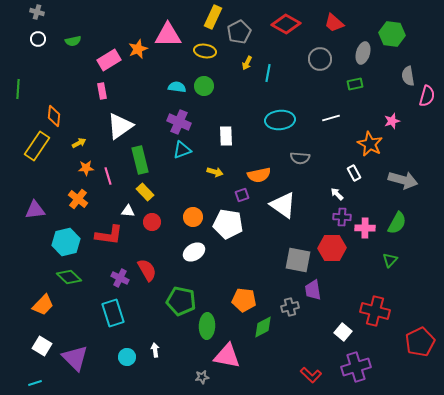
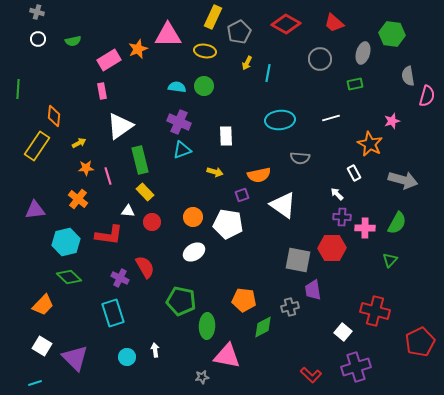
red semicircle at (147, 270): moved 2 px left, 3 px up
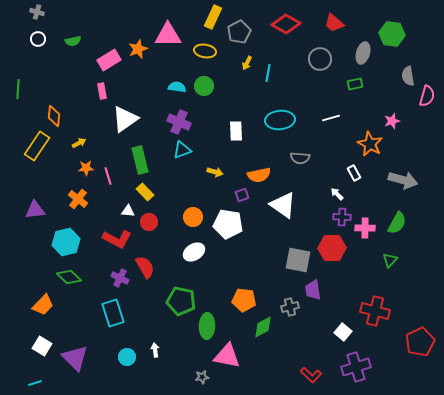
white triangle at (120, 126): moved 5 px right, 7 px up
white rectangle at (226, 136): moved 10 px right, 5 px up
red circle at (152, 222): moved 3 px left
red L-shape at (109, 235): moved 8 px right, 4 px down; rotated 20 degrees clockwise
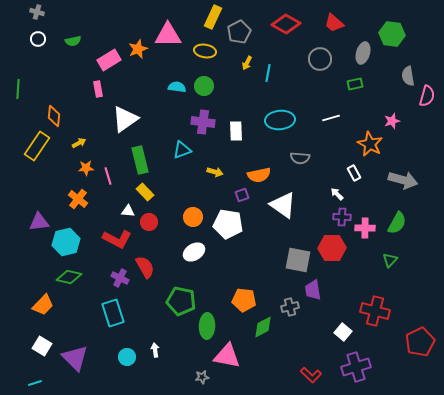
pink rectangle at (102, 91): moved 4 px left, 2 px up
purple cross at (179, 122): moved 24 px right; rotated 15 degrees counterclockwise
purple triangle at (35, 210): moved 4 px right, 12 px down
green diamond at (69, 277): rotated 30 degrees counterclockwise
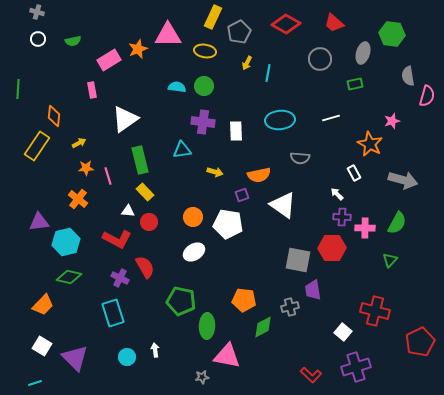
pink rectangle at (98, 89): moved 6 px left, 1 px down
cyan triangle at (182, 150): rotated 12 degrees clockwise
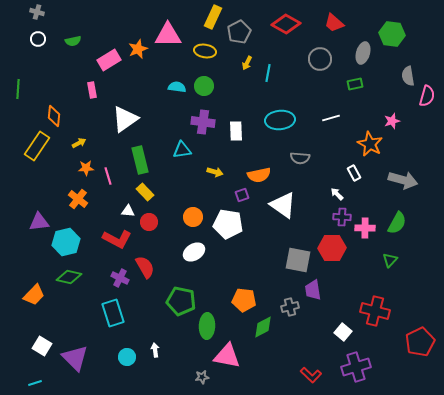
orange trapezoid at (43, 305): moved 9 px left, 10 px up
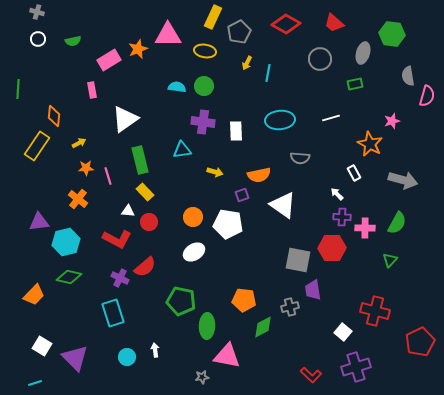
red semicircle at (145, 267): rotated 80 degrees clockwise
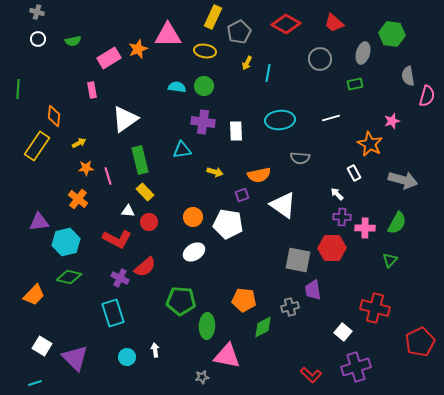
pink rectangle at (109, 60): moved 2 px up
green pentagon at (181, 301): rotated 8 degrees counterclockwise
red cross at (375, 311): moved 3 px up
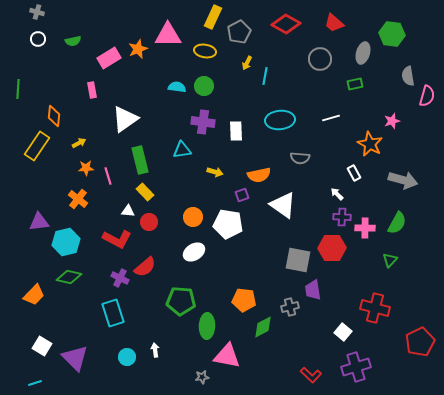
cyan line at (268, 73): moved 3 px left, 3 px down
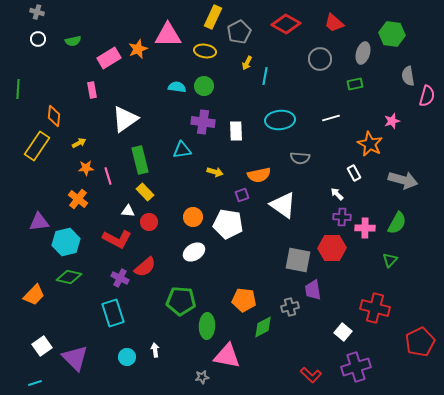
white square at (42, 346): rotated 24 degrees clockwise
